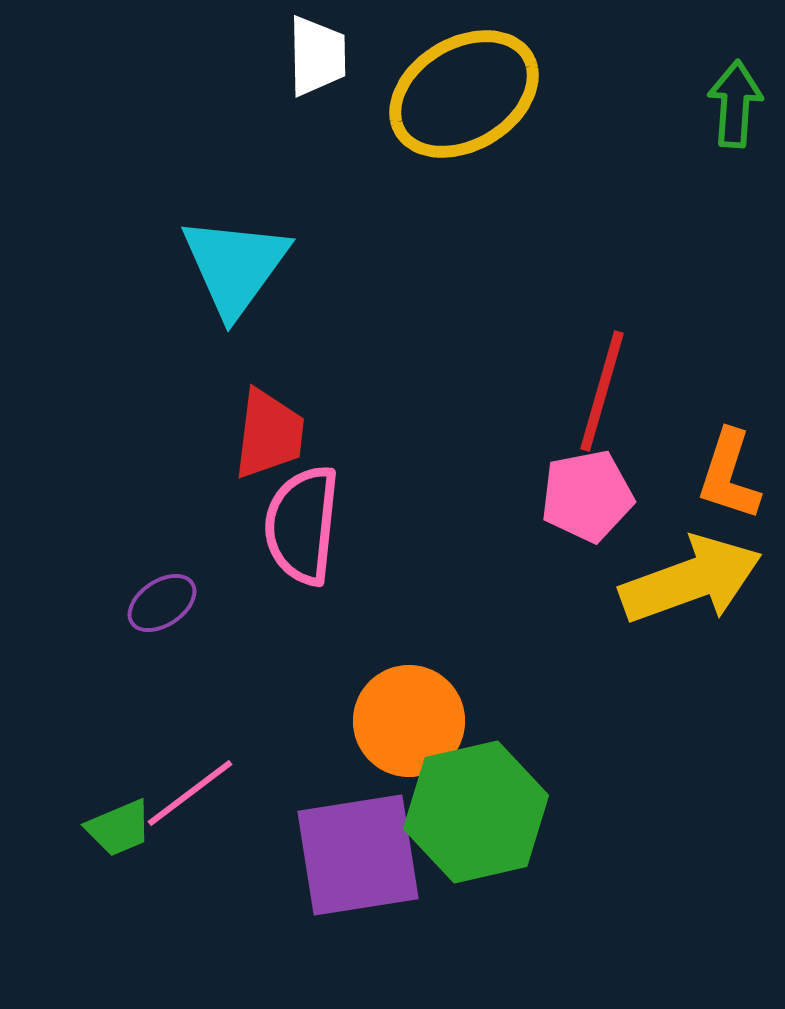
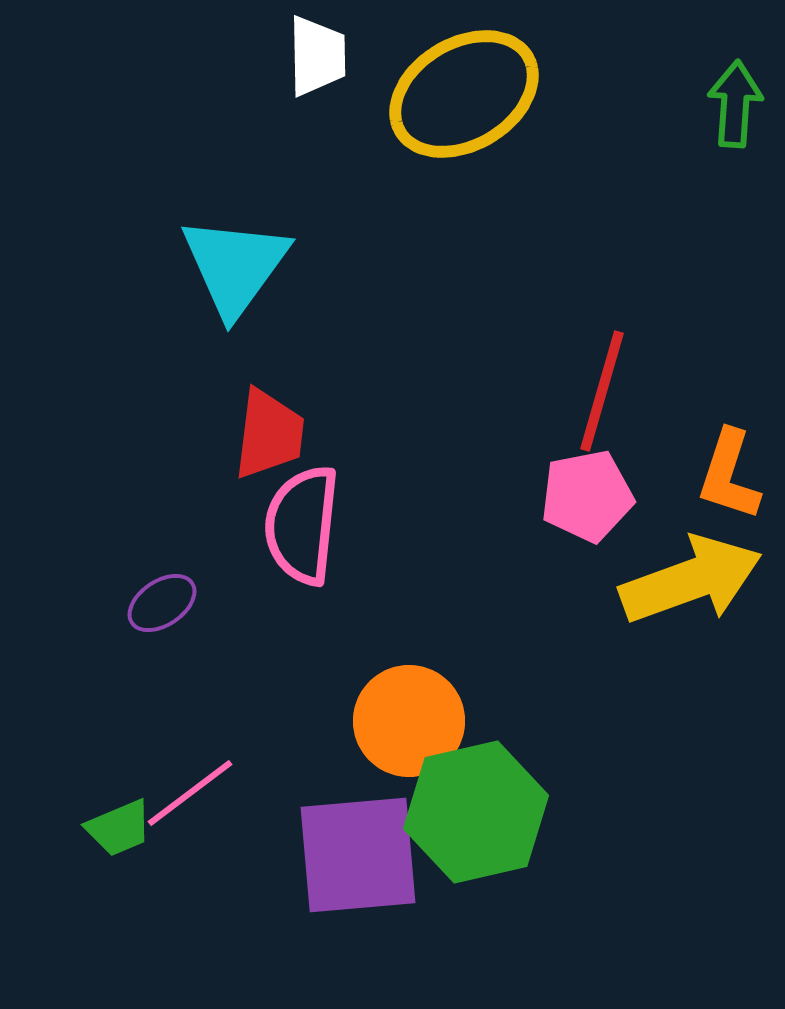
purple square: rotated 4 degrees clockwise
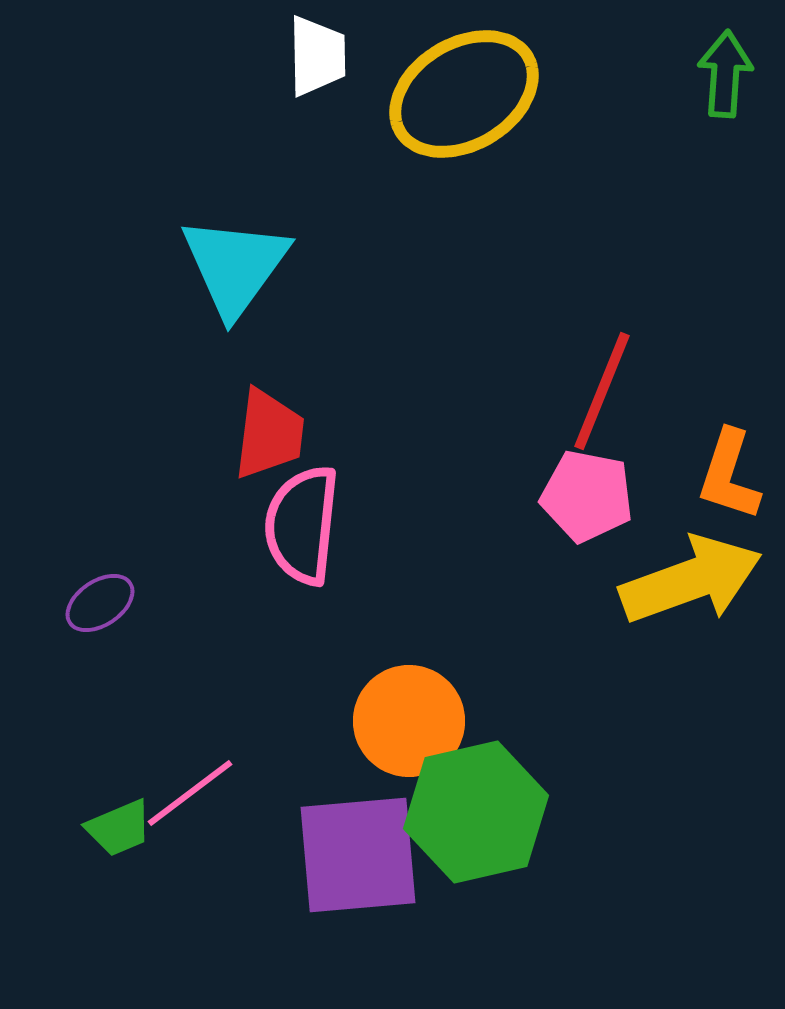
green arrow: moved 10 px left, 30 px up
red line: rotated 6 degrees clockwise
pink pentagon: rotated 22 degrees clockwise
purple ellipse: moved 62 px left
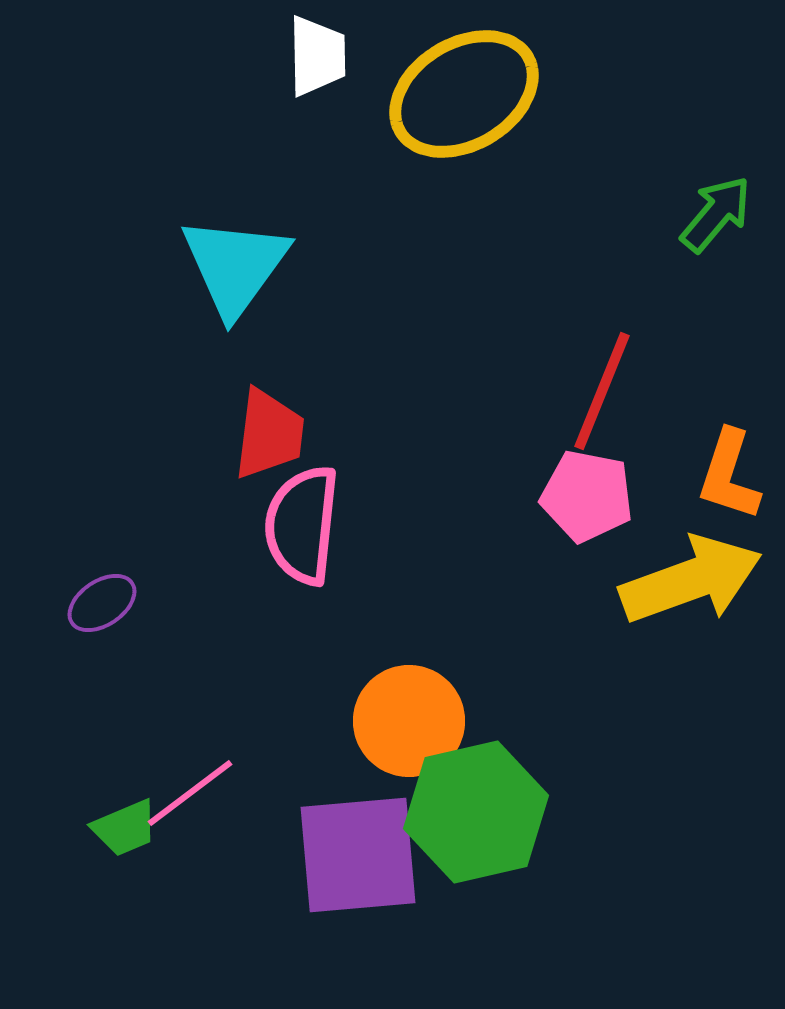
green arrow: moved 9 px left, 140 px down; rotated 36 degrees clockwise
purple ellipse: moved 2 px right
green trapezoid: moved 6 px right
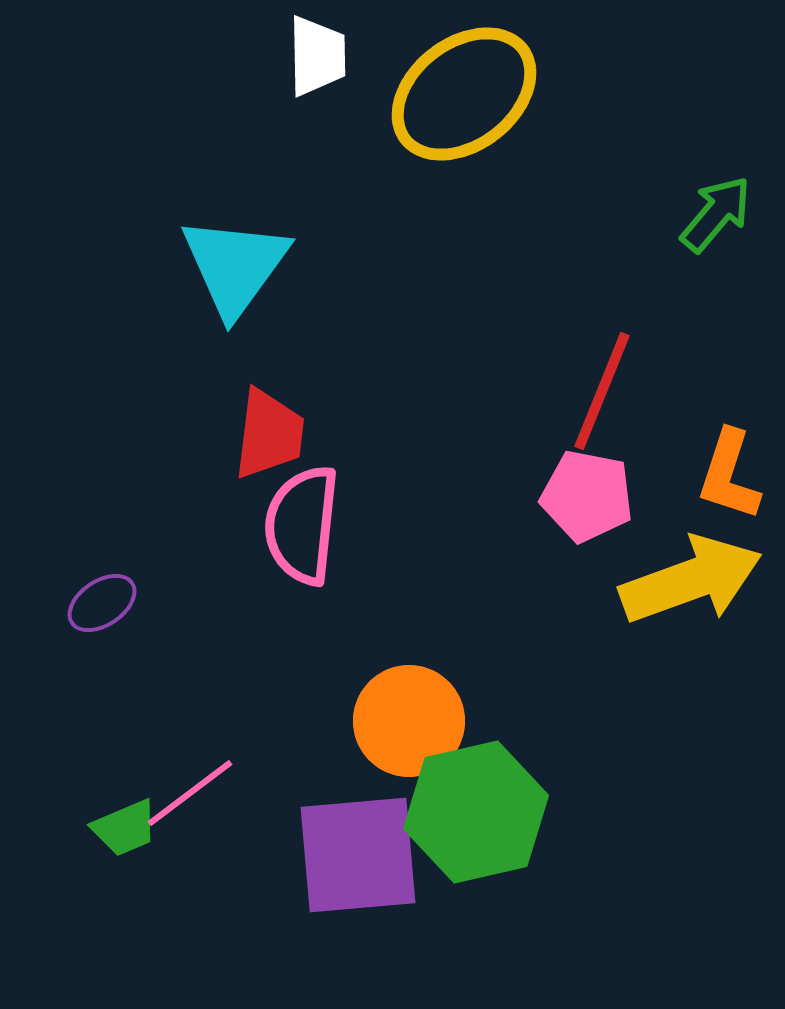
yellow ellipse: rotated 7 degrees counterclockwise
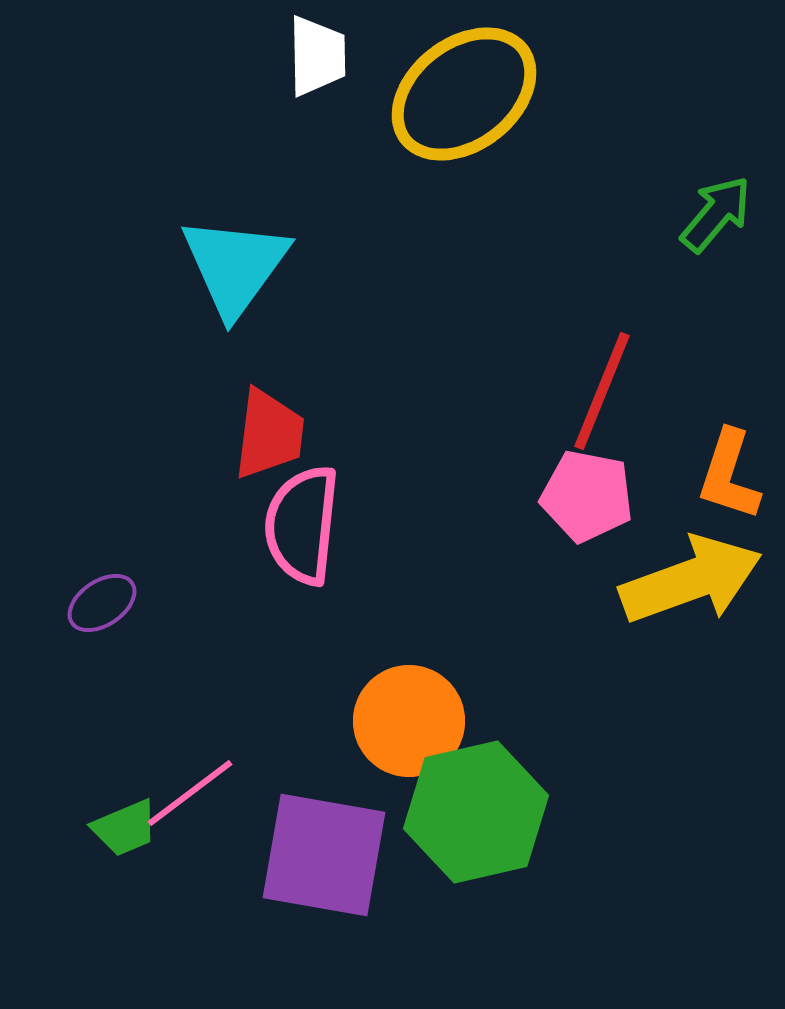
purple square: moved 34 px left; rotated 15 degrees clockwise
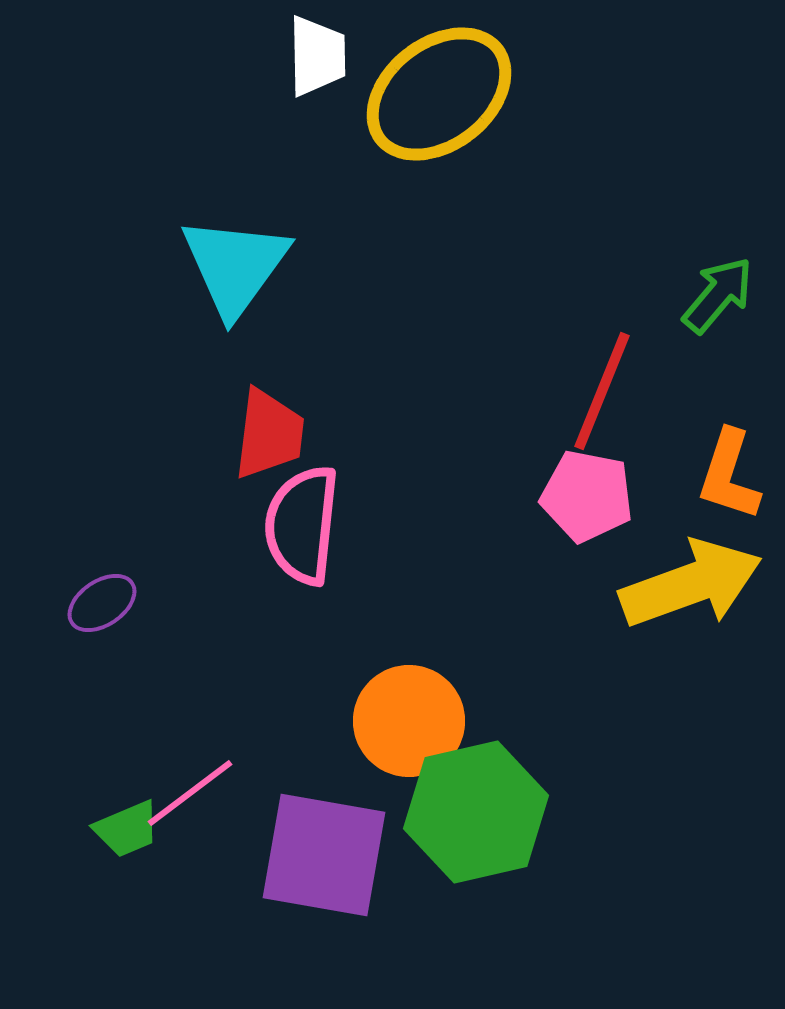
yellow ellipse: moved 25 px left
green arrow: moved 2 px right, 81 px down
yellow arrow: moved 4 px down
green trapezoid: moved 2 px right, 1 px down
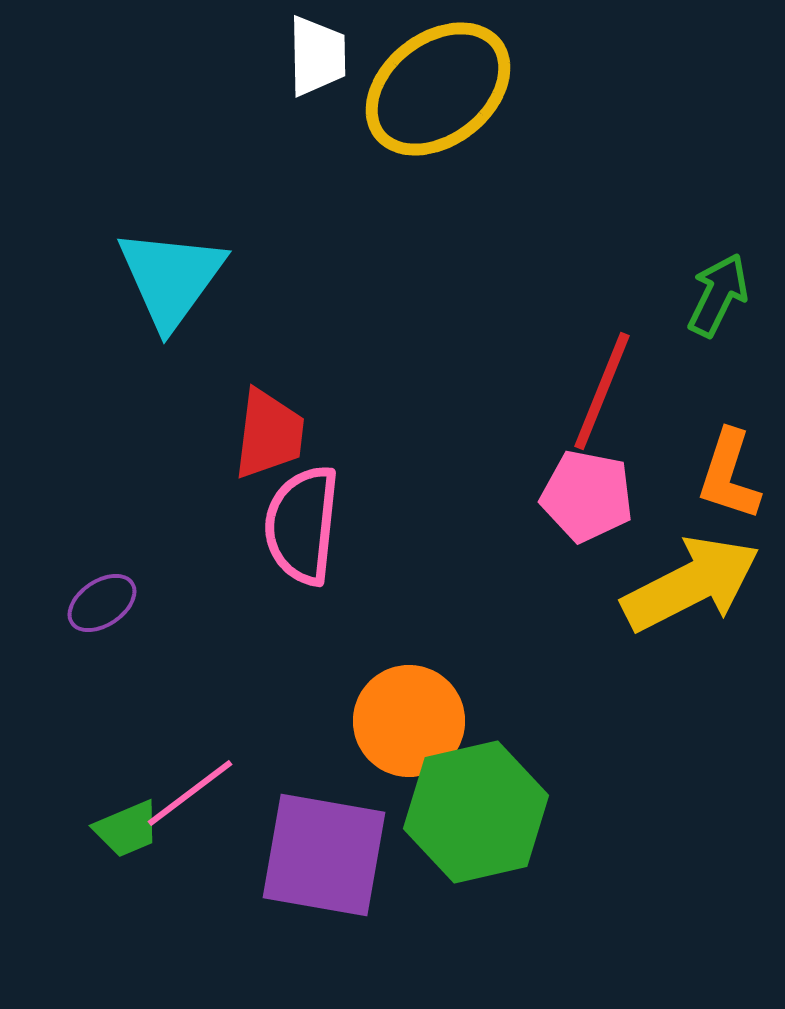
yellow ellipse: moved 1 px left, 5 px up
cyan triangle: moved 64 px left, 12 px down
green arrow: rotated 14 degrees counterclockwise
yellow arrow: rotated 7 degrees counterclockwise
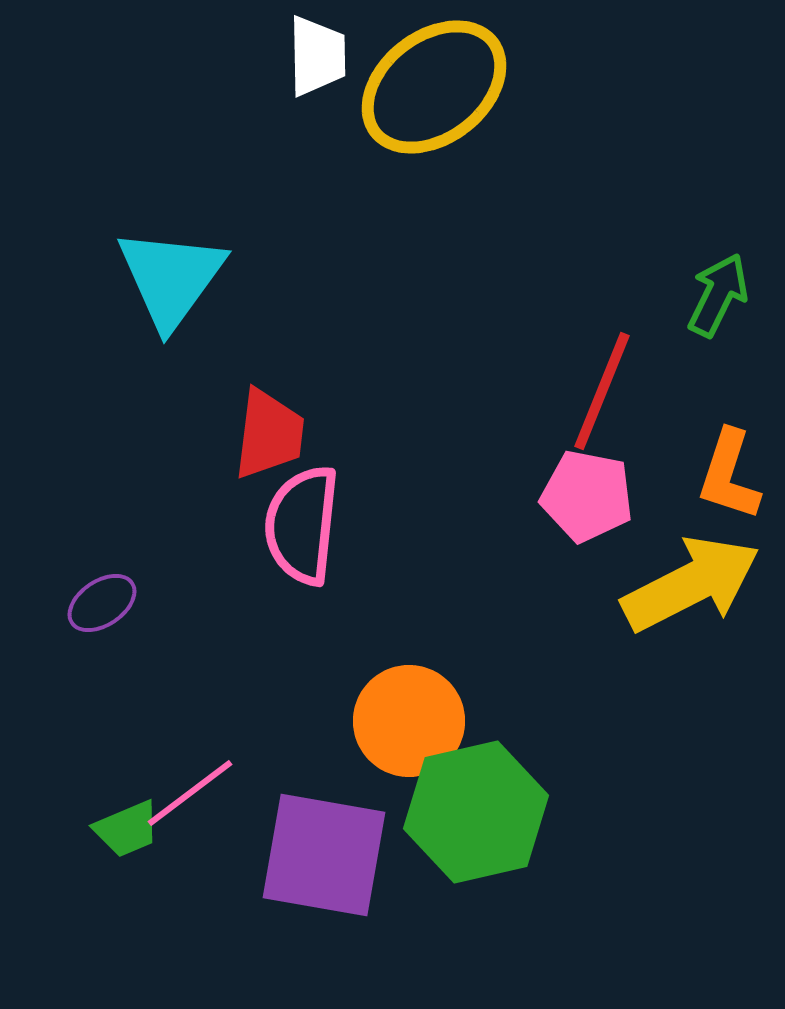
yellow ellipse: moved 4 px left, 2 px up
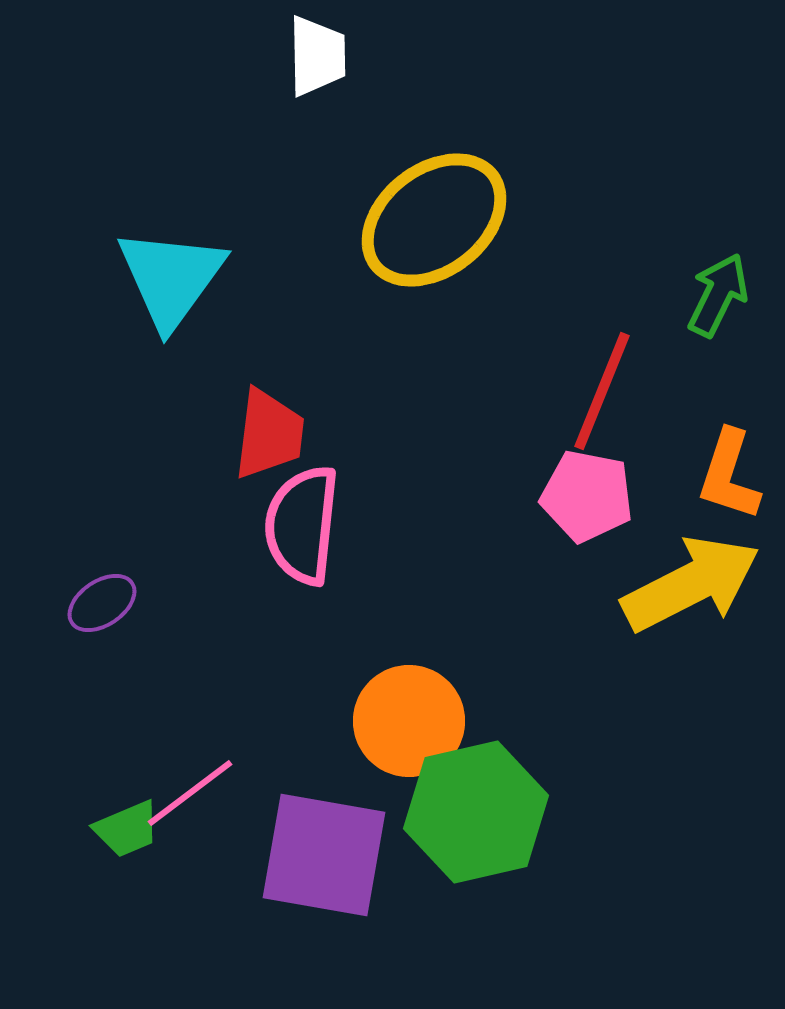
yellow ellipse: moved 133 px down
